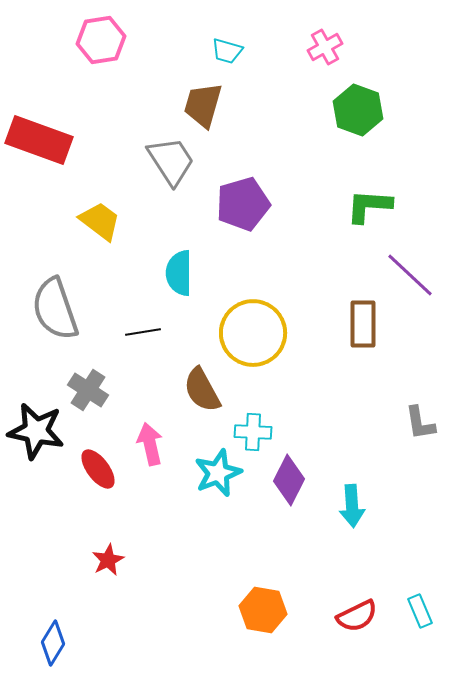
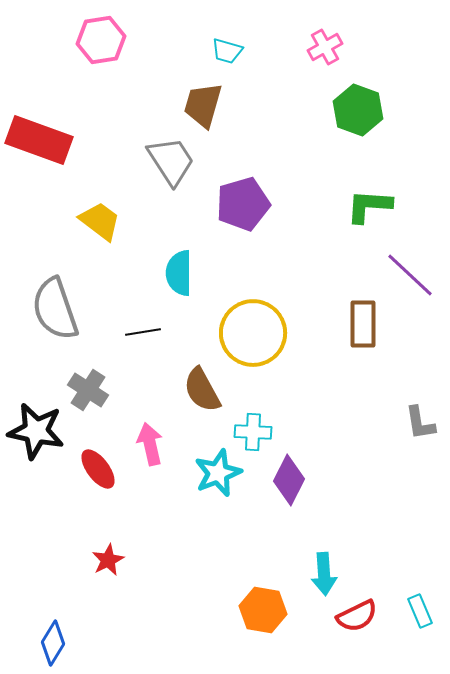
cyan arrow: moved 28 px left, 68 px down
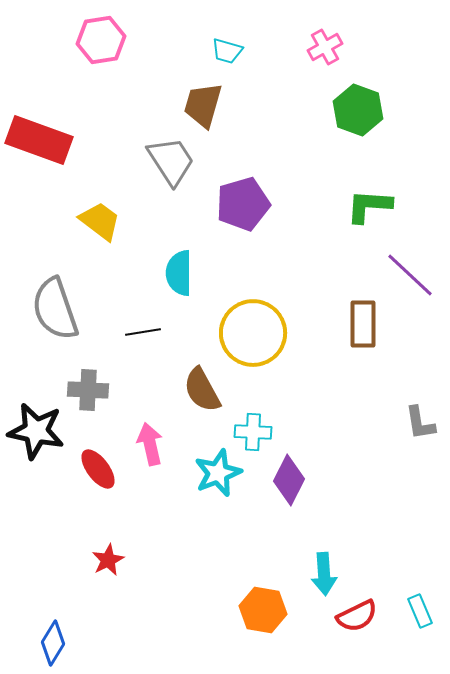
gray cross: rotated 30 degrees counterclockwise
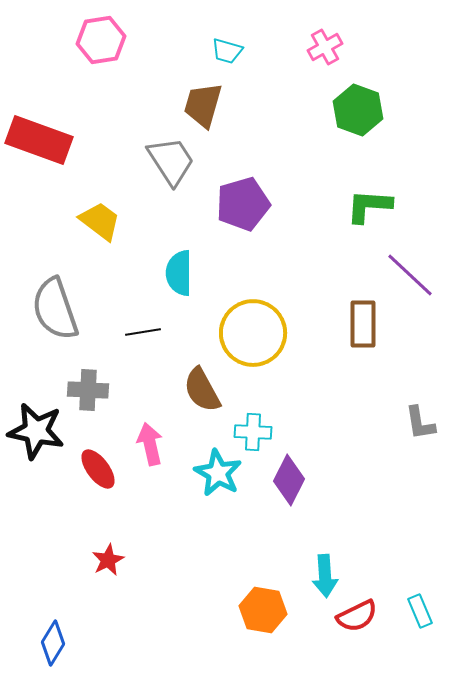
cyan star: rotated 21 degrees counterclockwise
cyan arrow: moved 1 px right, 2 px down
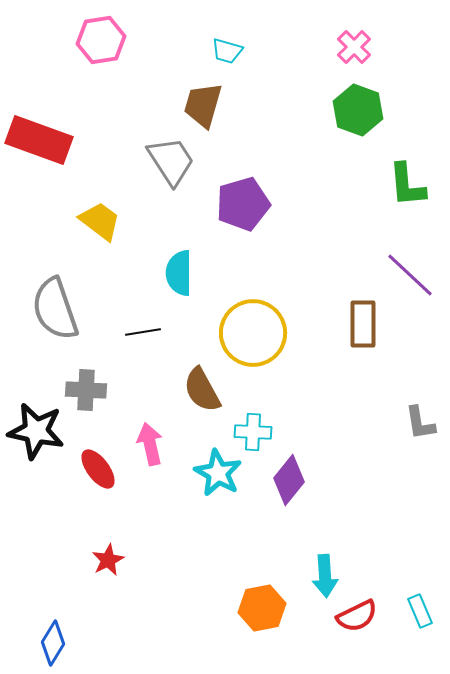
pink cross: moved 29 px right; rotated 16 degrees counterclockwise
green L-shape: moved 38 px right, 21 px up; rotated 99 degrees counterclockwise
gray cross: moved 2 px left
purple diamond: rotated 12 degrees clockwise
orange hexagon: moved 1 px left, 2 px up; rotated 21 degrees counterclockwise
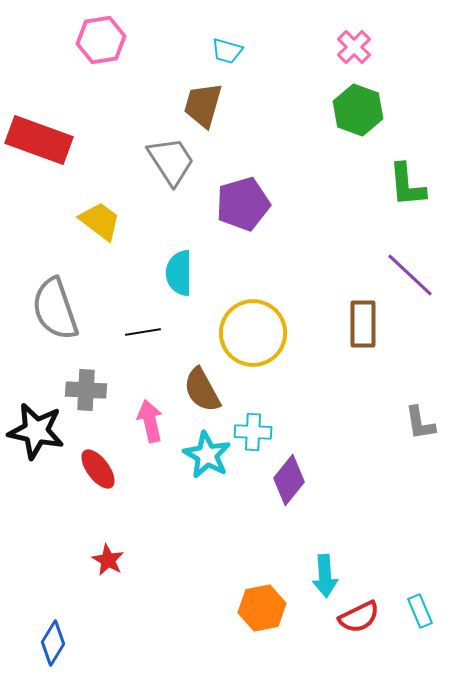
pink arrow: moved 23 px up
cyan star: moved 11 px left, 18 px up
red star: rotated 16 degrees counterclockwise
red semicircle: moved 2 px right, 1 px down
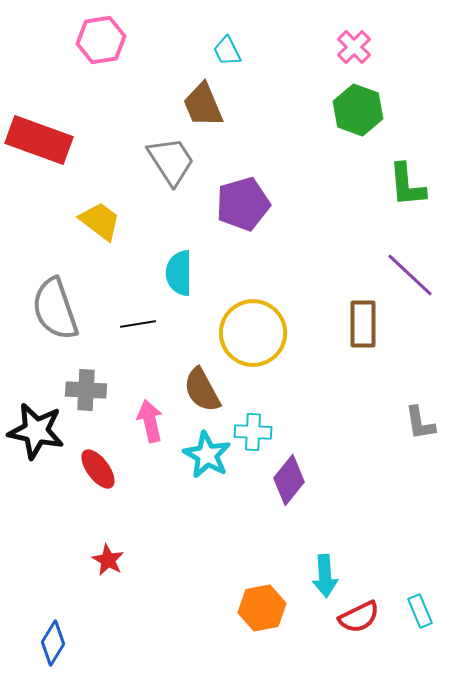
cyan trapezoid: rotated 48 degrees clockwise
brown trapezoid: rotated 39 degrees counterclockwise
black line: moved 5 px left, 8 px up
